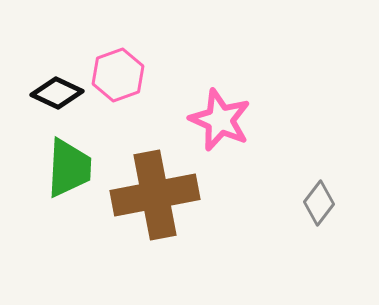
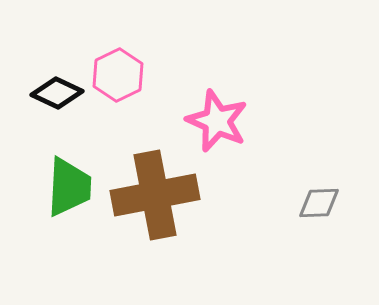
pink hexagon: rotated 6 degrees counterclockwise
pink star: moved 3 px left, 1 px down
green trapezoid: moved 19 px down
gray diamond: rotated 51 degrees clockwise
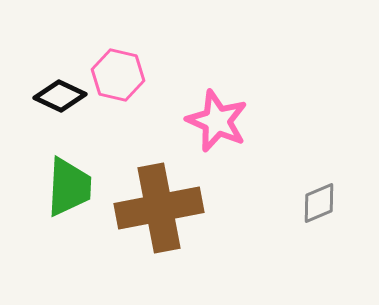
pink hexagon: rotated 21 degrees counterclockwise
black diamond: moved 3 px right, 3 px down
brown cross: moved 4 px right, 13 px down
gray diamond: rotated 21 degrees counterclockwise
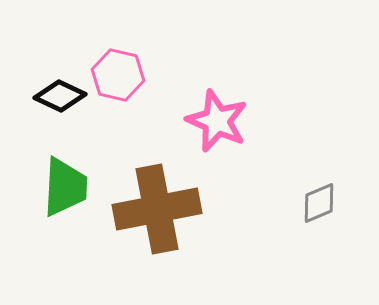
green trapezoid: moved 4 px left
brown cross: moved 2 px left, 1 px down
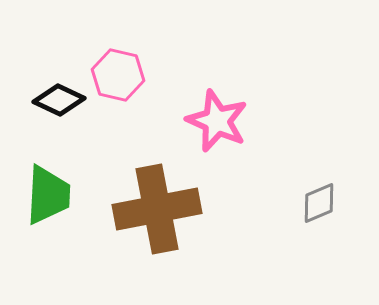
black diamond: moved 1 px left, 4 px down
green trapezoid: moved 17 px left, 8 px down
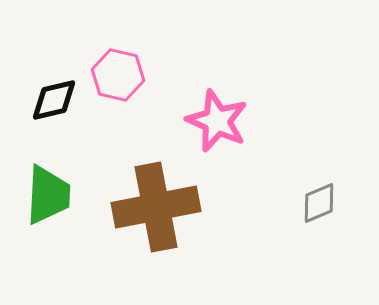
black diamond: moved 5 px left; rotated 39 degrees counterclockwise
brown cross: moved 1 px left, 2 px up
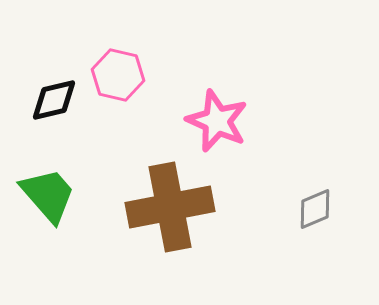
green trapezoid: rotated 44 degrees counterclockwise
gray diamond: moved 4 px left, 6 px down
brown cross: moved 14 px right
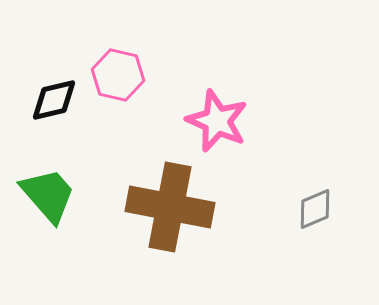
brown cross: rotated 22 degrees clockwise
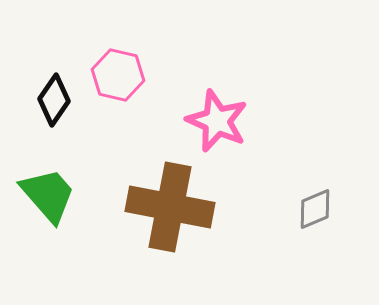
black diamond: rotated 42 degrees counterclockwise
